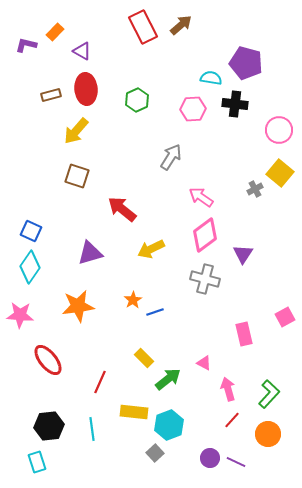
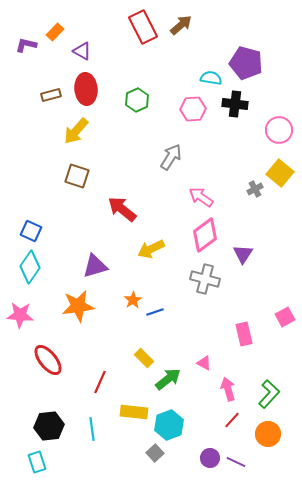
purple triangle at (90, 253): moved 5 px right, 13 px down
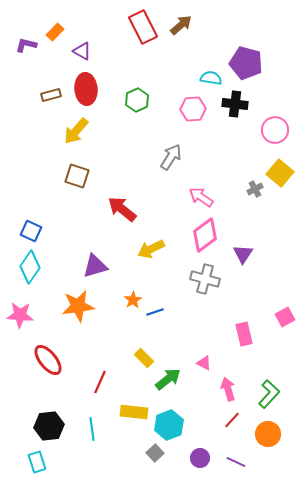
pink circle at (279, 130): moved 4 px left
purple circle at (210, 458): moved 10 px left
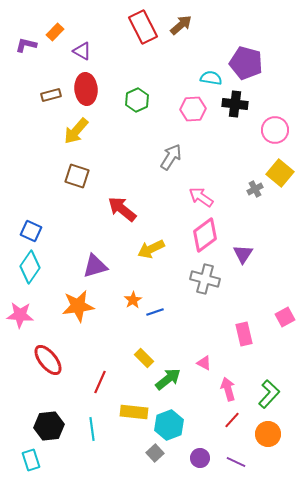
cyan rectangle at (37, 462): moved 6 px left, 2 px up
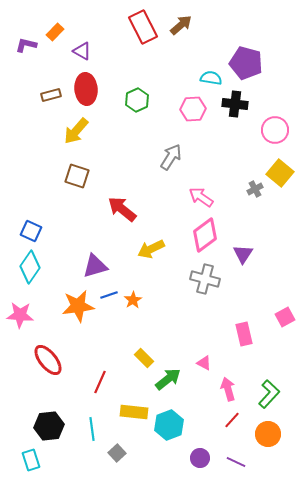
blue line at (155, 312): moved 46 px left, 17 px up
gray square at (155, 453): moved 38 px left
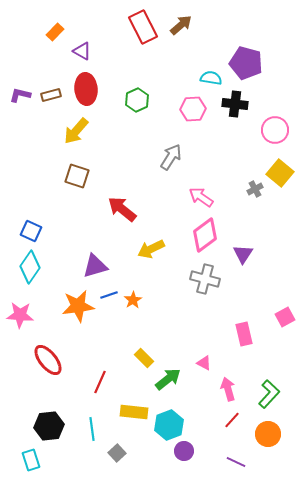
purple L-shape at (26, 45): moved 6 px left, 50 px down
purple circle at (200, 458): moved 16 px left, 7 px up
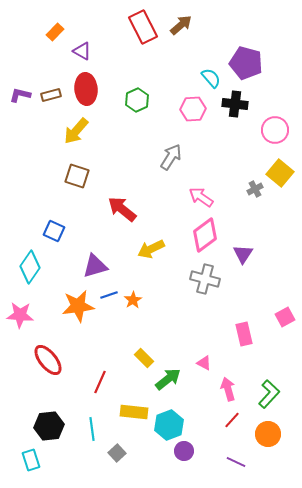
cyan semicircle at (211, 78): rotated 40 degrees clockwise
blue square at (31, 231): moved 23 px right
